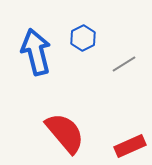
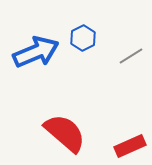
blue arrow: rotated 81 degrees clockwise
gray line: moved 7 px right, 8 px up
red semicircle: rotated 9 degrees counterclockwise
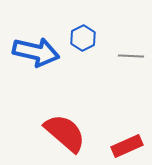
blue arrow: rotated 36 degrees clockwise
gray line: rotated 35 degrees clockwise
red rectangle: moved 3 px left
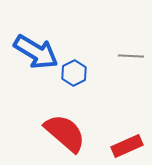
blue hexagon: moved 9 px left, 35 px down
blue arrow: rotated 18 degrees clockwise
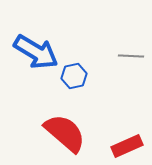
blue hexagon: moved 3 px down; rotated 15 degrees clockwise
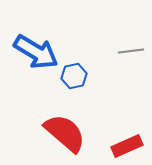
gray line: moved 5 px up; rotated 10 degrees counterclockwise
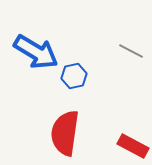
gray line: rotated 35 degrees clockwise
red semicircle: rotated 123 degrees counterclockwise
red rectangle: moved 6 px right; rotated 52 degrees clockwise
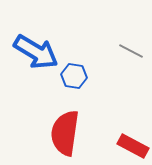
blue hexagon: rotated 20 degrees clockwise
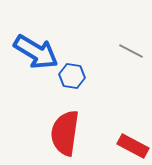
blue hexagon: moved 2 px left
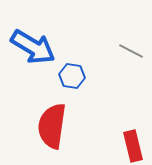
blue arrow: moved 3 px left, 5 px up
red semicircle: moved 13 px left, 7 px up
red rectangle: rotated 48 degrees clockwise
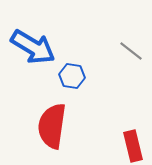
gray line: rotated 10 degrees clockwise
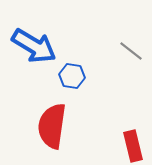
blue arrow: moved 1 px right, 1 px up
